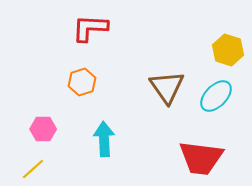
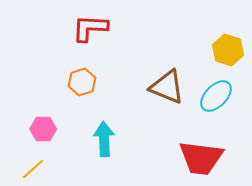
brown triangle: rotated 33 degrees counterclockwise
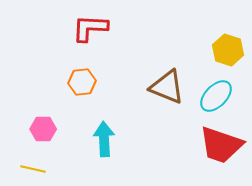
orange hexagon: rotated 12 degrees clockwise
red trapezoid: moved 20 px right, 13 px up; rotated 12 degrees clockwise
yellow line: rotated 55 degrees clockwise
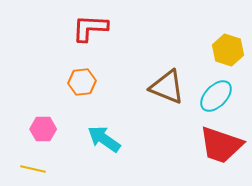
cyan arrow: rotated 52 degrees counterclockwise
